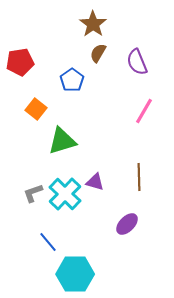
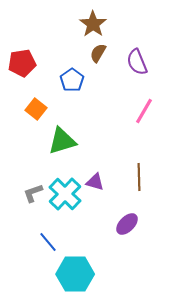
red pentagon: moved 2 px right, 1 px down
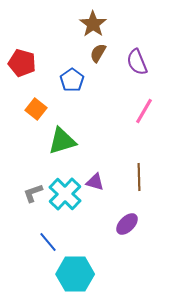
red pentagon: rotated 24 degrees clockwise
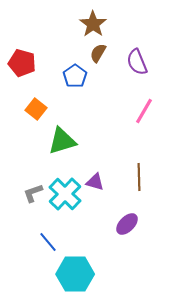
blue pentagon: moved 3 px right, 4 px up
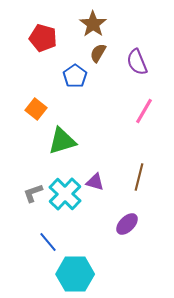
red pentagon: moved 21 px right, 25 px up
brown line: rotated 16 degrees clockwise
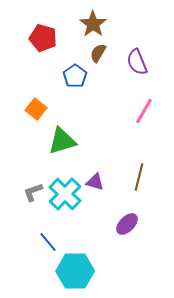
gray L-shape: moved 1 px up
cyan hexagon: moved 3 px up
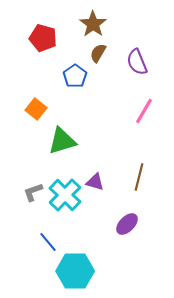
cyan cross: moved 1 px down
